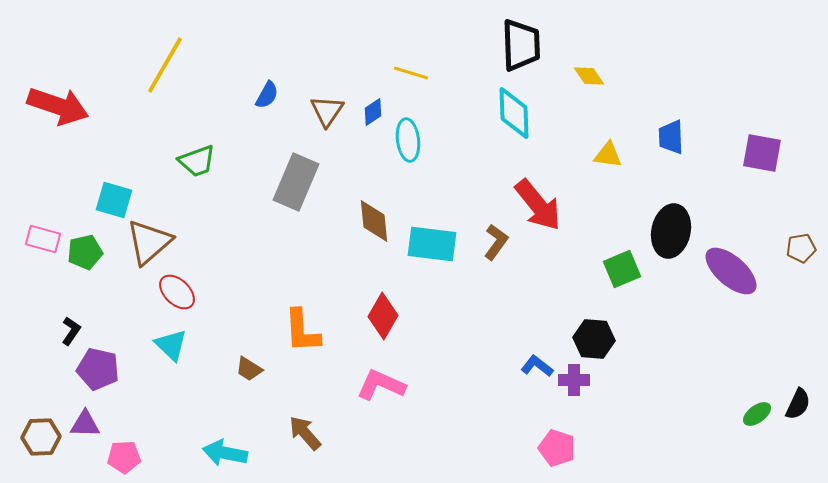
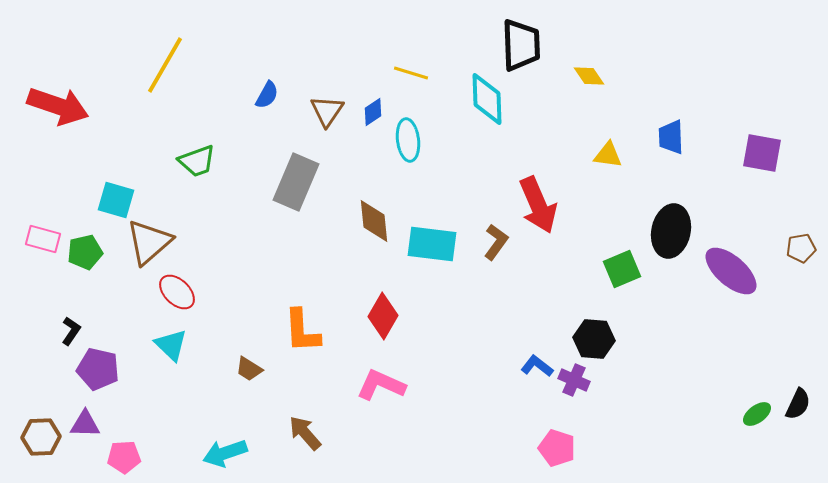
cyan diamond at (514, 113): moved 27 px left, 14 px up
cyan square at (114, 200): moved 2 px right
red arrow at (538, 205): rotated 16 degrees clockwise
purple cross at (574, 380): rotated 24 degrees clockwise
cyan arrow at (225, 453): rotated 30 degrees counterclockwise
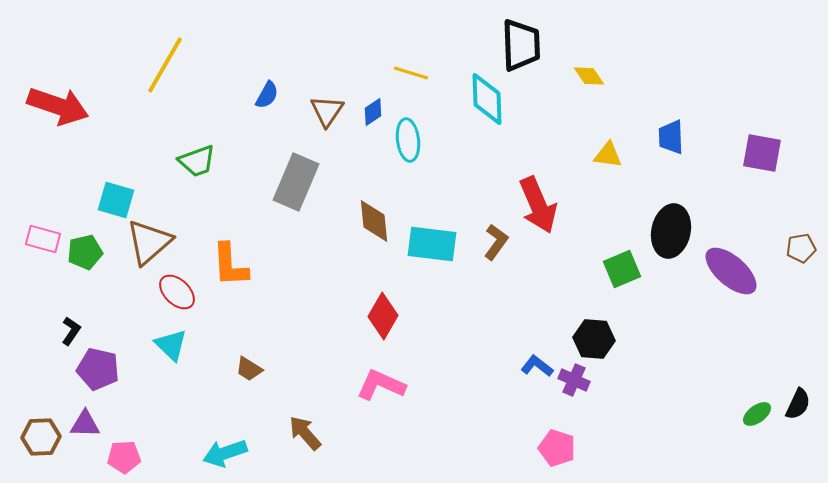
orange L-shape at (302, 331): moved 72 px left, 66 px up
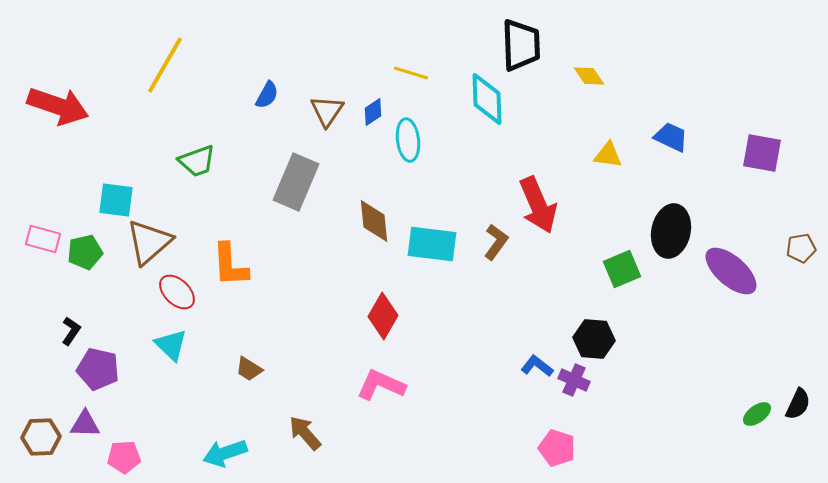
blue trapezoid at (671, 137): rotated 117 degrees clockwise
cyan square at (116, 200): rotated 9 degrees counterclockwise
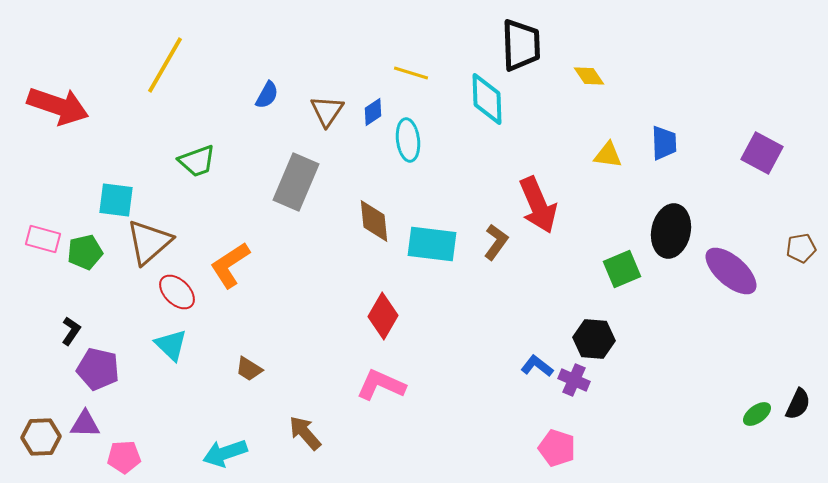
blue trapezoid at (671, 137): moved 7 px left, 6 px down; rotated 63 degrees clockwise
purple square at (762, 153): rotated 18 degrees clockwise
orange L-shape at (230, 265): rotated 60 degrees clockwise
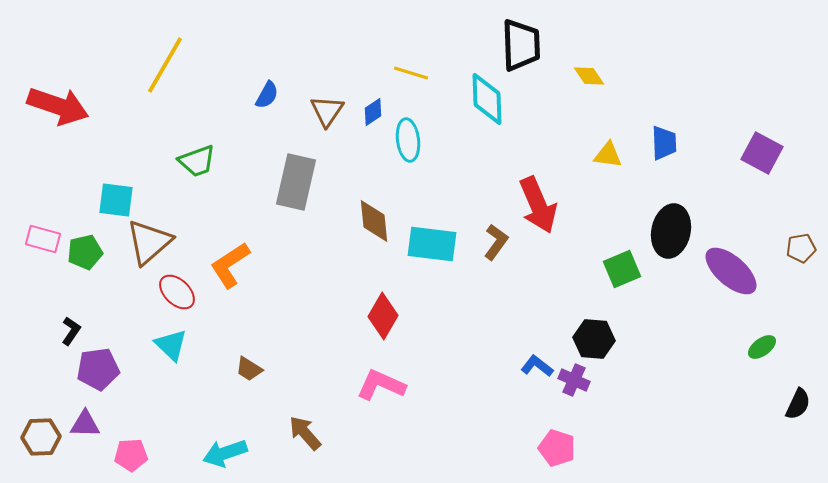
gray rectangle at (296, 182): rotated 10 degrees counterclockwise
purple pentagon at (98, 369): rotated 21 degrees counterclockwise
green ellipse at (757, 414): moved 5 px right, 67 px up
pink pentagon at (124, 457): moved 7 px right, 2 px up
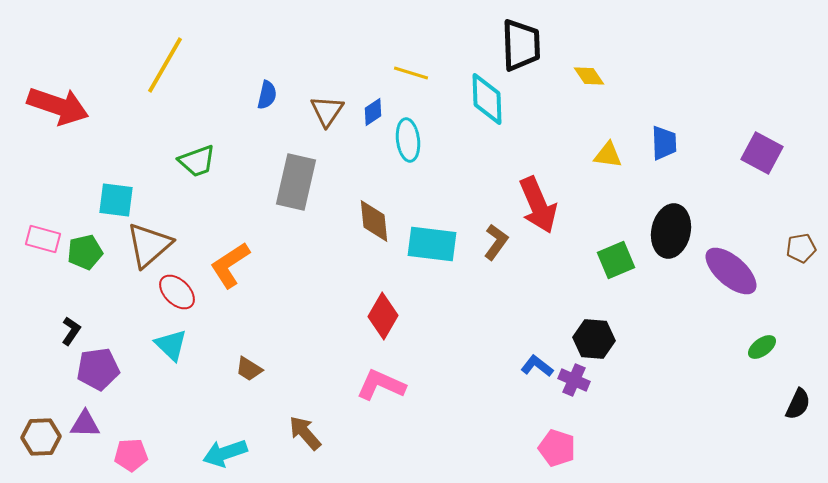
blue semicircle at (267, 95): rotated 16 degrees counterclockwise
brown triangle at (149, 242): moved 3 px down
green square at (622, 269): moved 6 px left, 9 px up
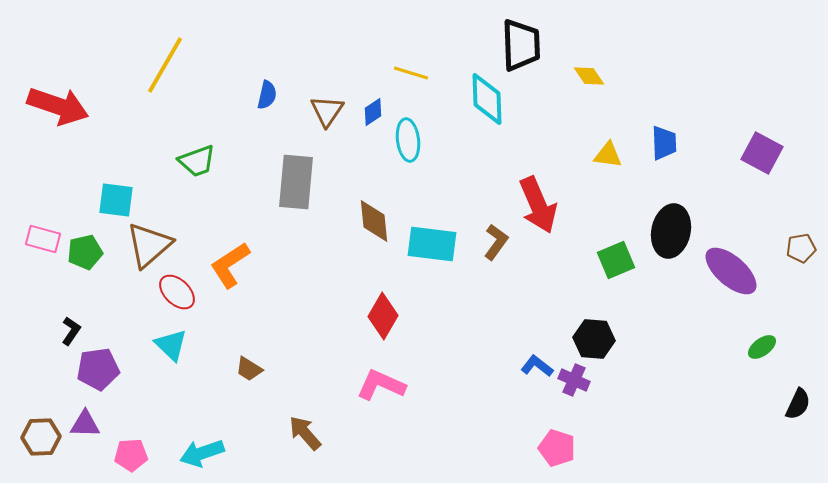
gray rectangle at (296, 182): rotated 8 degrees counterclockwise
cyan arrow at (225, 453): moved 23 px left
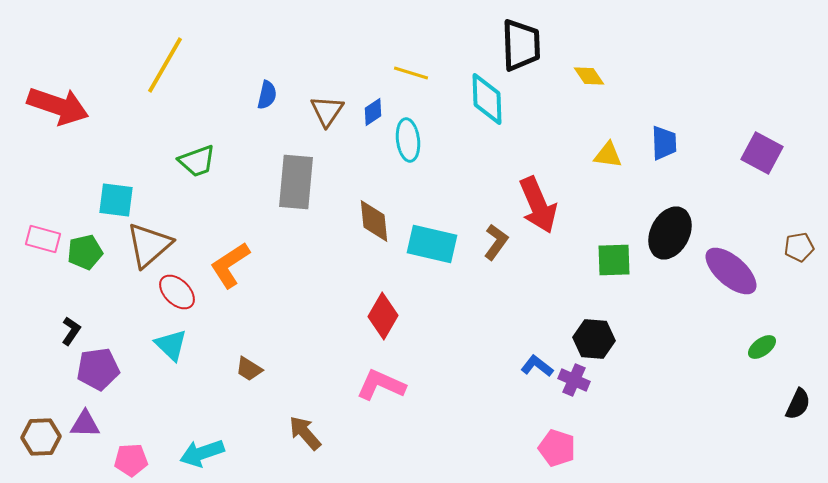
black ellipse at (671, 231): moved 1 px left, 2 px down; rotated 15 degrees clockwise
cyan rectangle at (432, 244): rotated 6 degrees clockwise
brown pentagon at (801, 248): moved 2 px left, 1 px up
green square at (616, 260): moved 2 px left; rotated 21 degrees clockwise
pink pentagon at (131, 455): moved 5 px down
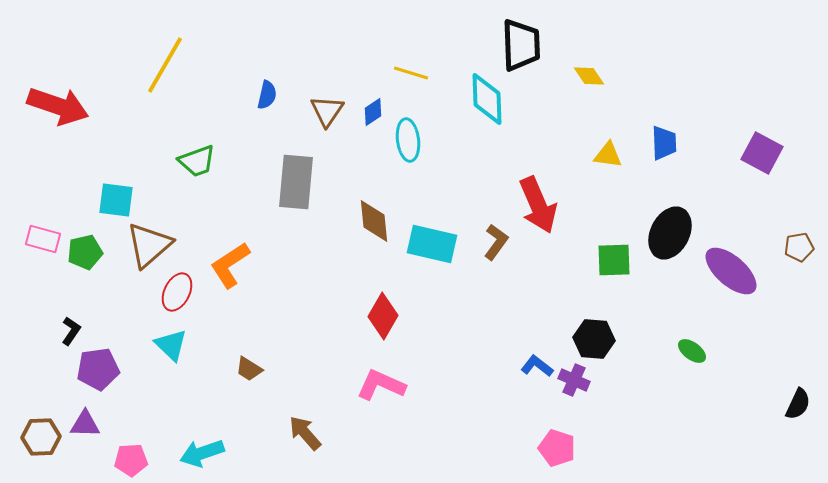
red ellipse at (177, 292): rotated 72 degrees clockwise
green ellipse at (762, 347): moved 70 px left, 4 px down; rotated 72 degrees clockwise
